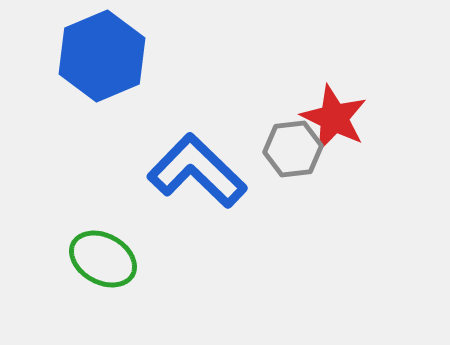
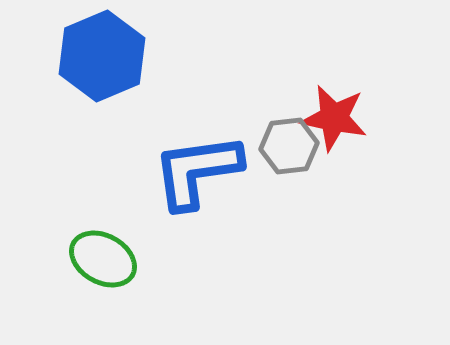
red star: rotated 14 degrees counterclockwise
gray hexagon: moved 4 px left, 3 px up
blue L-shape: rotated 52 degrees counterclockwise
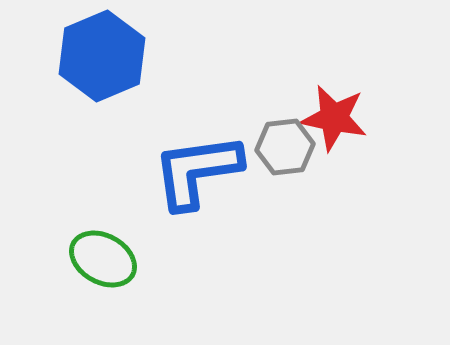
gray hexagon: moved 4 px left, 1 px down
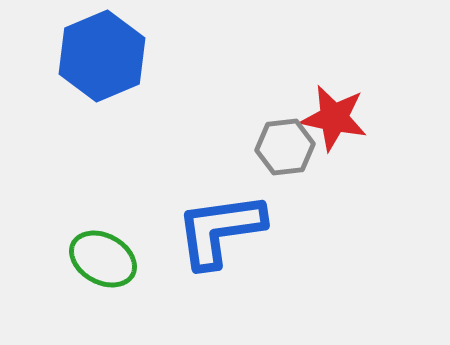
blue L-shape: moved 23 px right, 59 px down
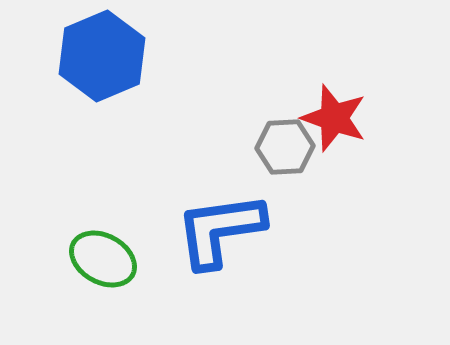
red star: rotated 8 degrees clockwise
gray hexagon: rotated 4 degrees clockwise
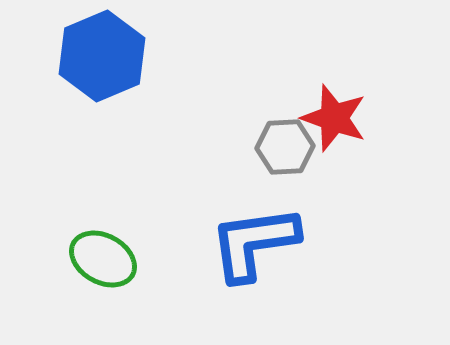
blue L-shape: moved 34 px right, 13 px down
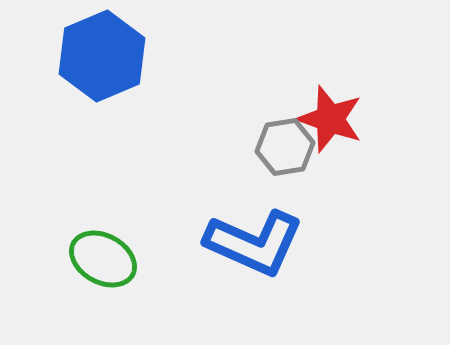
red star: moved 4 px left, 1 px down
gray hexagon: rotated 6 degrees counterclockwise
blue L-shape: rotated 148 degrees counterclockwise
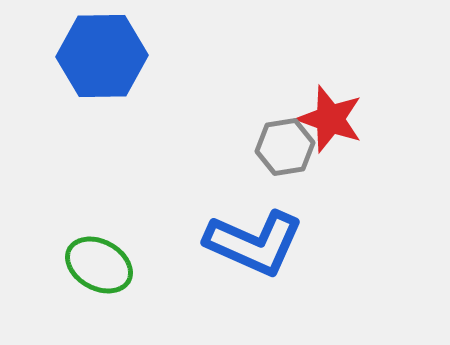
blue hexagon: rotated 22 degrees clockwise
green ellipse: moved 4 px left, 6 px down
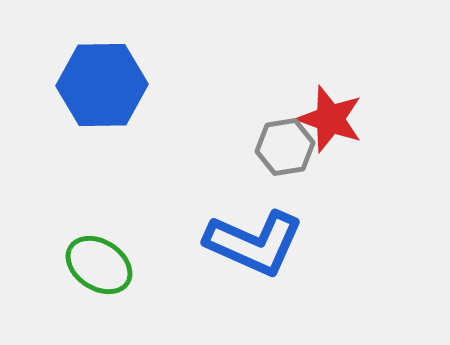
blue hexagon: moved 29 px down
green ellipse: rotated 4 degrees clockwise
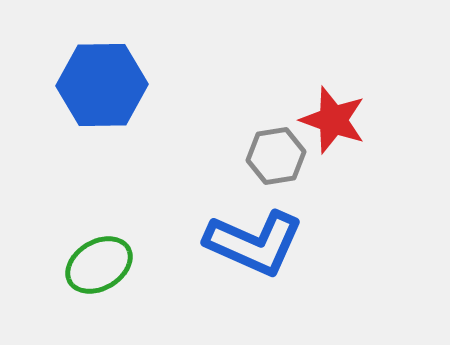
red star: moved 3 px right, 1 px down
gray hexagon: moved 9 px left, 9 px down
green ellipse: rotated 64 degrees counterclockwise
